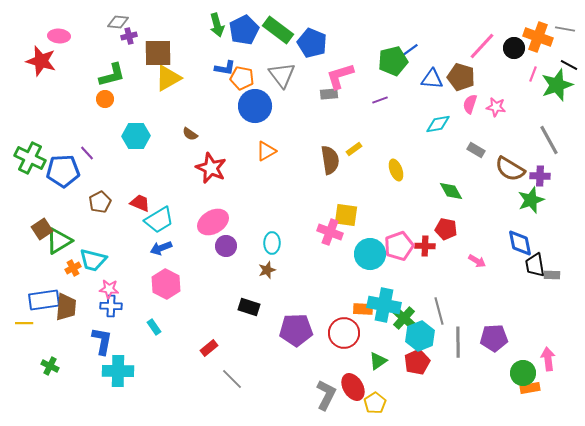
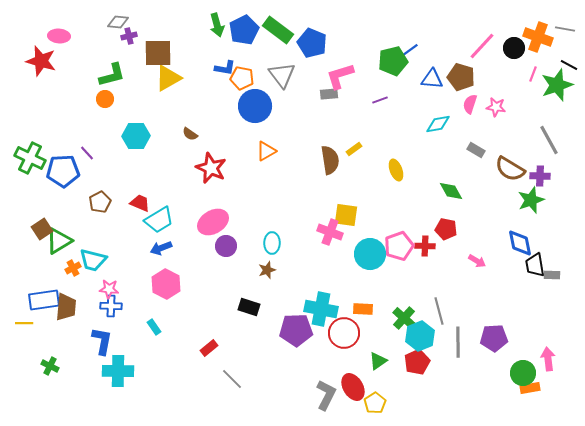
cyan cross at (384, 305): moved 63 px left, 4 px down
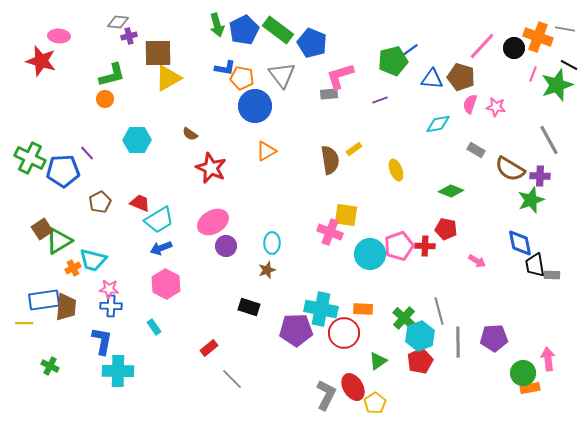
cyan hexagon at (136, 136): moved 1 px right, 4 px down
green diamond at (451, 191): rotated 40 degrees counterclockwise
red pentagon at (417, 362): moved 3 px right, 1 px up
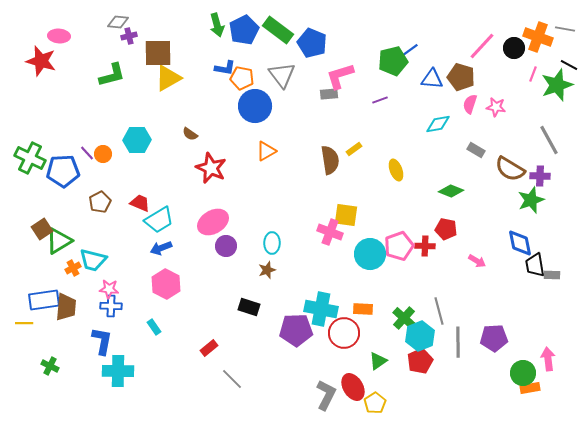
orange circle at (105, 99): moved 2 px left, 55 px down
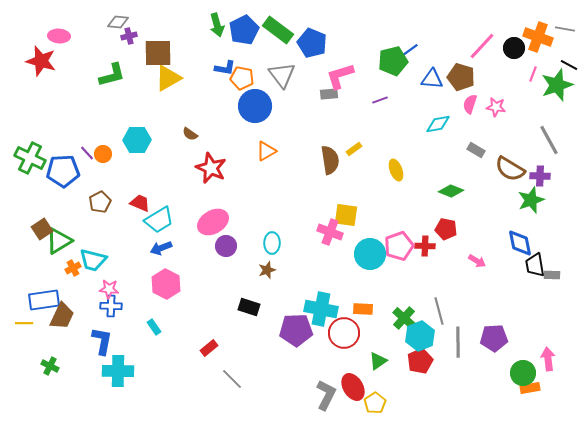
brown trapezoid at (66, 307): moved 4 px left, 9 px down; rotated 20 degrees clockwise
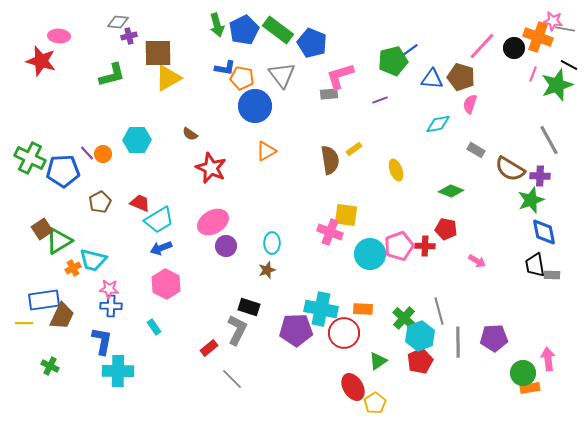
pink star at (496, 107): moved 57 px right, 86 px up
blue diamond at (520, 243): moved 24 px right, 11 px up
gray L-shape at (326, 395): moved 89 px left, 65 px up
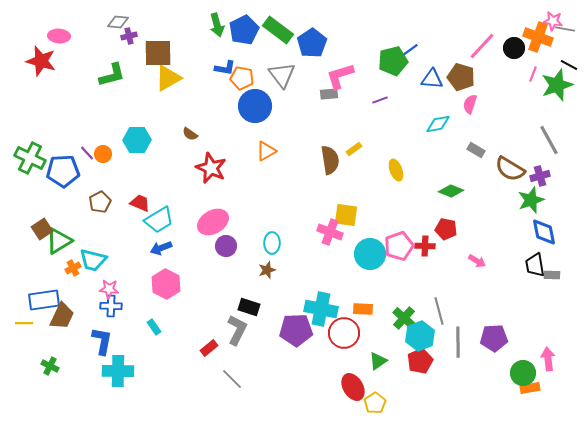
blue pentagon at (312, 43): rotated 16 degrees clockwise
purple cross at (540, 176): rotated 18 degrees counterclockwise
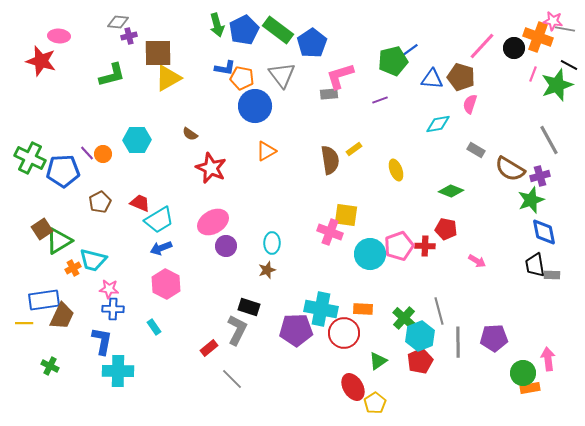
blue cross at (111, 306): moved 2 px right, 3 px down
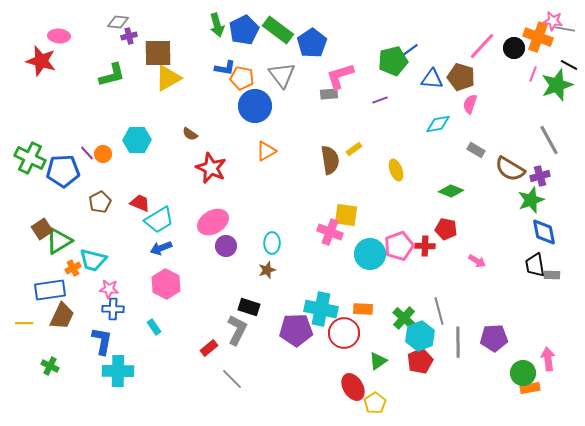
blue rectangle at (44, 300): moved 6 px right, 10 px up
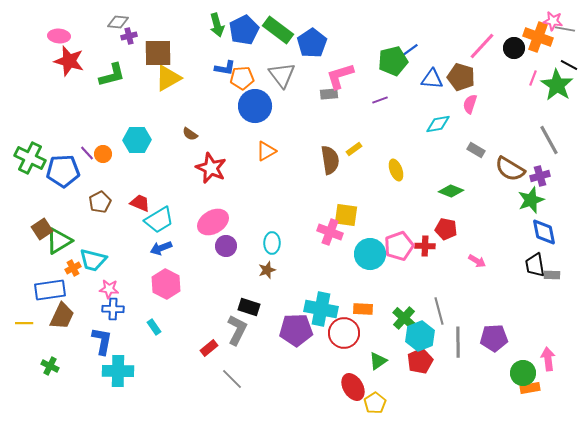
red star at (41, 61): moved 28 px right
pink line at (533, 74): moved 4 px down
orange pentagon at (242, 78): rotated 15 degrees counterclockwise
green star at (557, 85): rotated 20 degrees counterclockwise
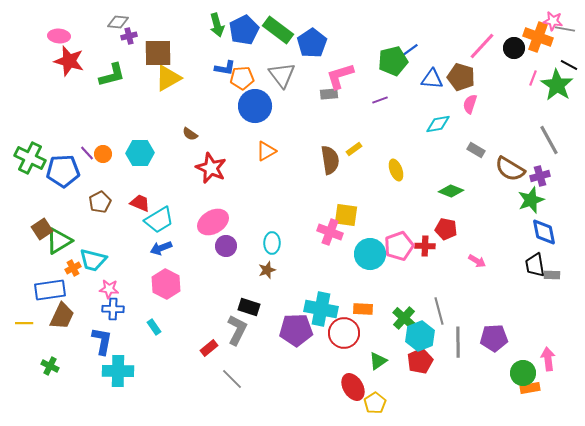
cyan hexagon at (137, 140): moved 3 px right, 13 px down
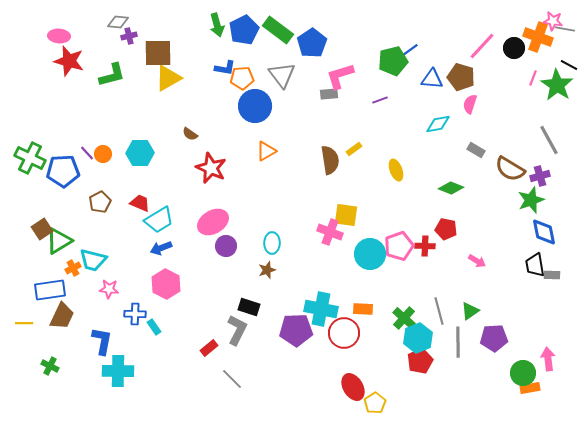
green diamond at (451, 191): moved 3 px up
blue cross at (113, 309): moved 22 px right, 5 px down
cyan hexagon at (420, 336): moved 2 px left, 2 px down
green triangle at (378, 361): moved 92 px right, 50 px up
